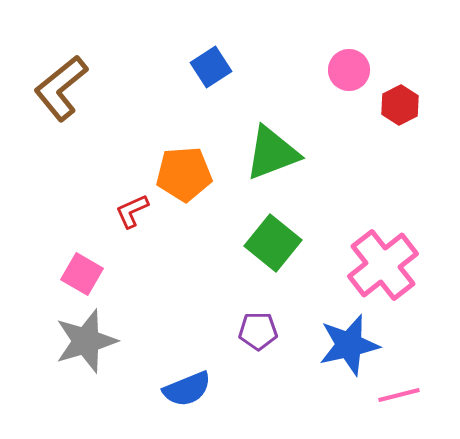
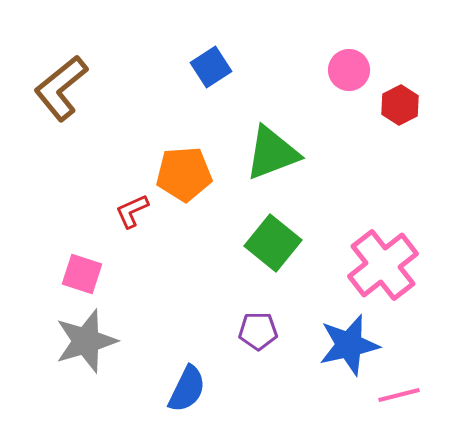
pink square: rotated 12 degrees counterclockwise
blue semicircle: rotated 42 degrees counterclockwise
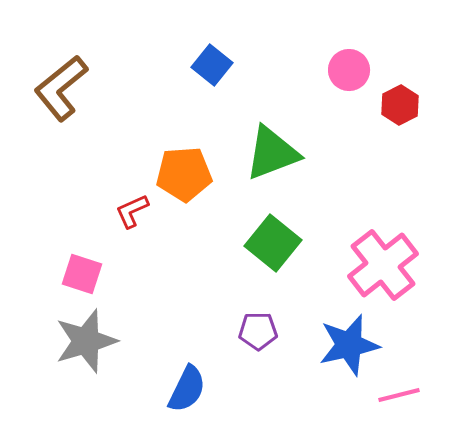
blue square: moved 1 px right, 2 px up; rotated 18 degrees counterclockwise
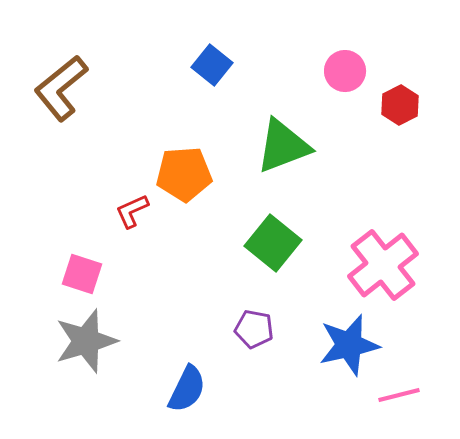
pink circle: moved 4 px left, 1 px down
green triangle: moved 11 px right, 7 px up
purple pentagon: moved 4 px left, 2 px up; rotated 12 degrees clockwise
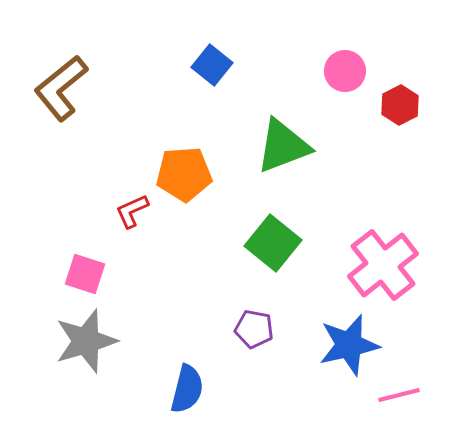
pink square: moved 3 px right
blue semicircle: rotated 12 degrees counterclockwise
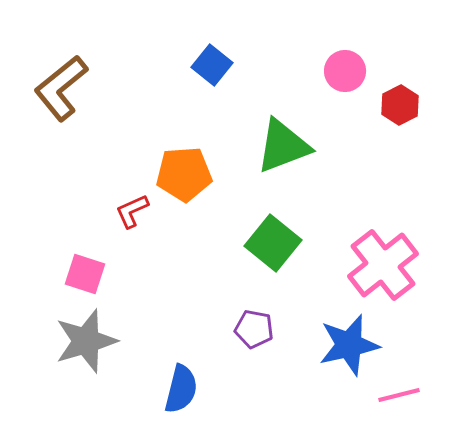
blue semicircle: moved 6 px left
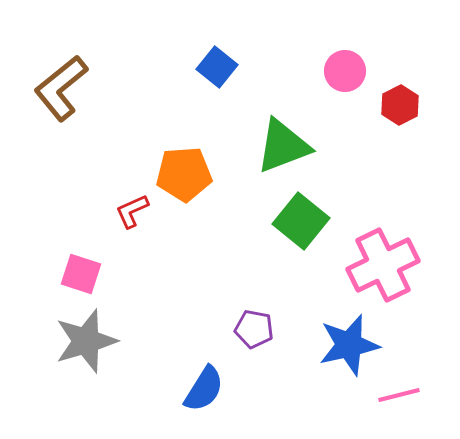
blue square: moved 5 px right, 2 px down
green square: moved 28 px right, 22 px up
pink cross: rotated 12 degrees clockwise
pink square: moved 4 px left
blue semicircle: moved 23 px right; rotated 18 degrees clockwise
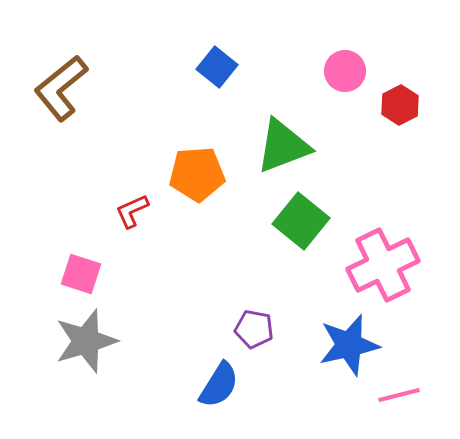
orange pentagon: moved 13 px right
blue semicircle: moved 15 px right, 4 px up
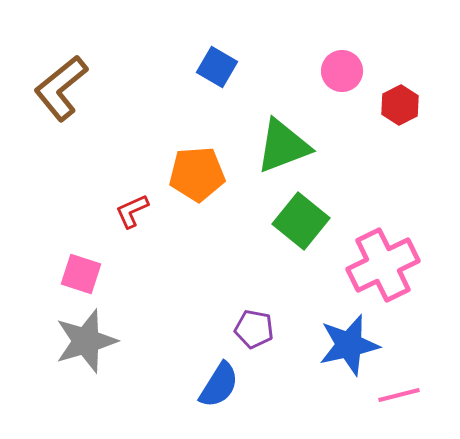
blue square: rotated 9 degrees counterclockwise
pink circle: moved 3 px left
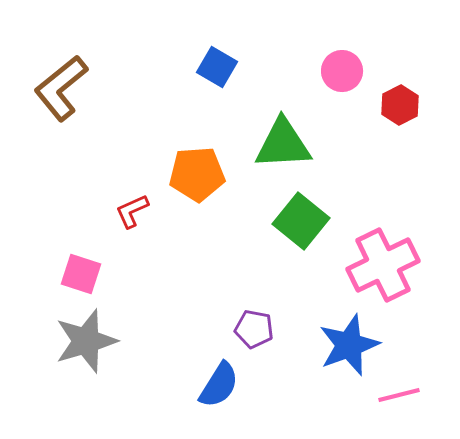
green triangle: moved 2 px up; rotated 18 degrees clockwise
blue star: rotated 8 degrees counterclockwise
